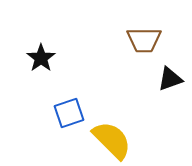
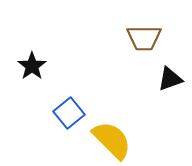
brown trapezoid: moved 2 px up
black star: moved 9 px left, 8 px down
blue square: rotated 20 degrees counterclockwise
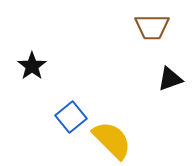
brown trapezoid: moved 8 px right, 11 px up
blue square: moved 2 px right, 4 px down
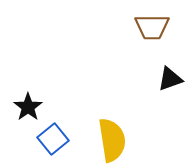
black star: moved 4 px left, 41 px down
blue square: moved 18 px left, 22 px down
yellow semicircle: rotated 36 degrees clockwise
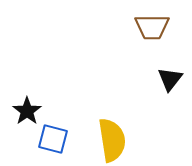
black triangle: rotated 32 degrees counterclockwise
black star: moved 1 px left, 4 px down
blue square: rotated 36 degrees counterclockwise
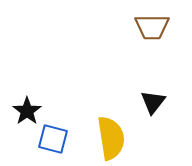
black triangle: moved 17 px left, 23 px down
yellow semicircle: moved 1 px left, 2 px up
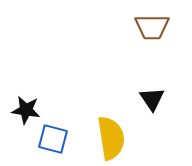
black triangle: moved 1 px left, 3 px up; rotated 12 degrees counterclockwise
black star: moved 1 px left, 1 px up; rotated 28 degrees counterclockwise
